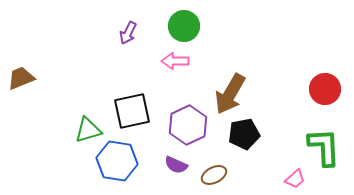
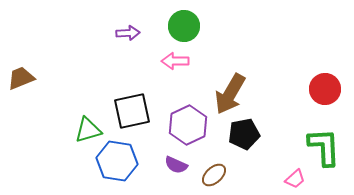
purple arrow: rotated 120 degrees counterclockwise
brown ellipse: rotated 15 degrees counterclockwise
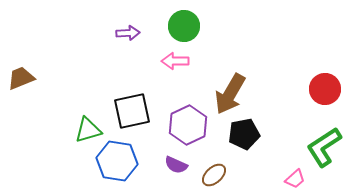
green L-shape: rotated 120 degrees counterclockwise
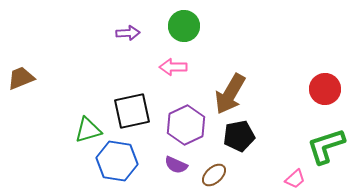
pink arrow: moved 2 px left, 6 px down
purple hexagon: moved 2 px left
black pentagon: moved 5 px left, 2 px down
green L-shape: moved 2 px right, 1 px up; rotated 15 degrees clockwise
